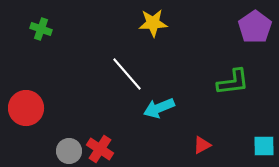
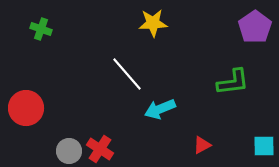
cyan arrow: moved 1 px right, 1 px down
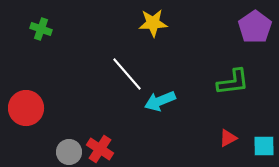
cyan arrow: moved 8 px up
red triangle: moved 26 px right, 7 px up
gray circle: moved 1 px down
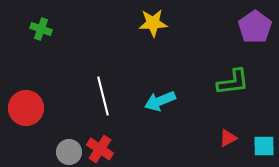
white line: moved 24 px left, 22 px down; rotated 27 degrees clockwise
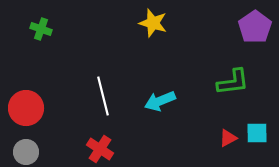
yellow star: rotated 20 degrees clockwise
cyan square: moved 7 px left, 13 px up
gray circle: moved 43 px left
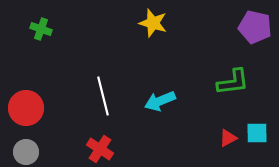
purple pentagon: rotated 24 degrees counterclockwise
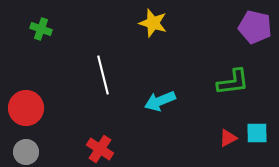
white line: moved 21 px up
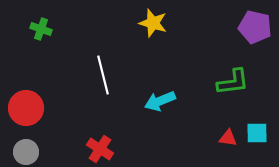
red triangle: rotated 36 degrees clockwise
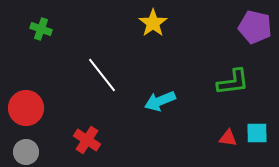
yellow star: rotated 20 degrees clockwise
white line: moved 1 px left; rotated 24 degrees counterclockwise
red cross: moved 13 px left, 9 px up
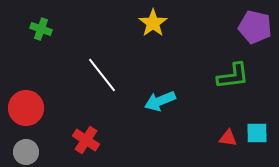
green L-shape: moved 6 px up
red cross: moved 1 px left
